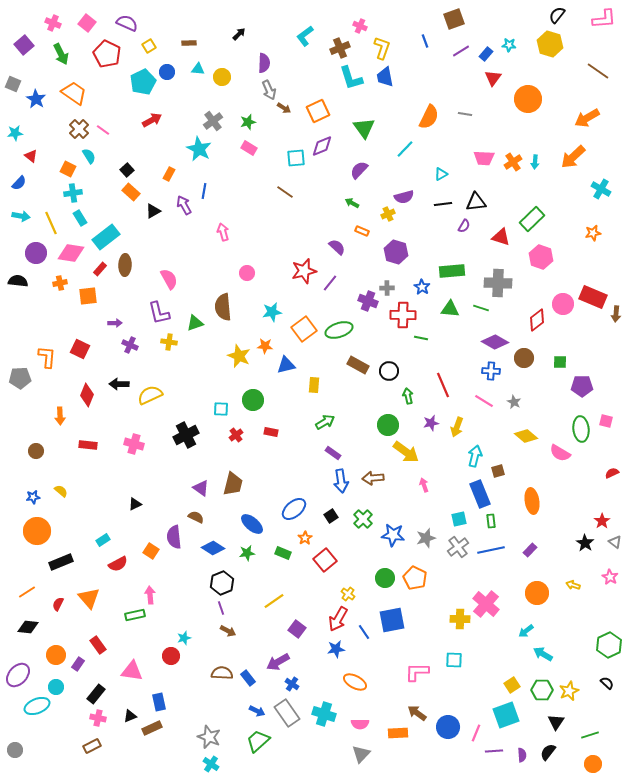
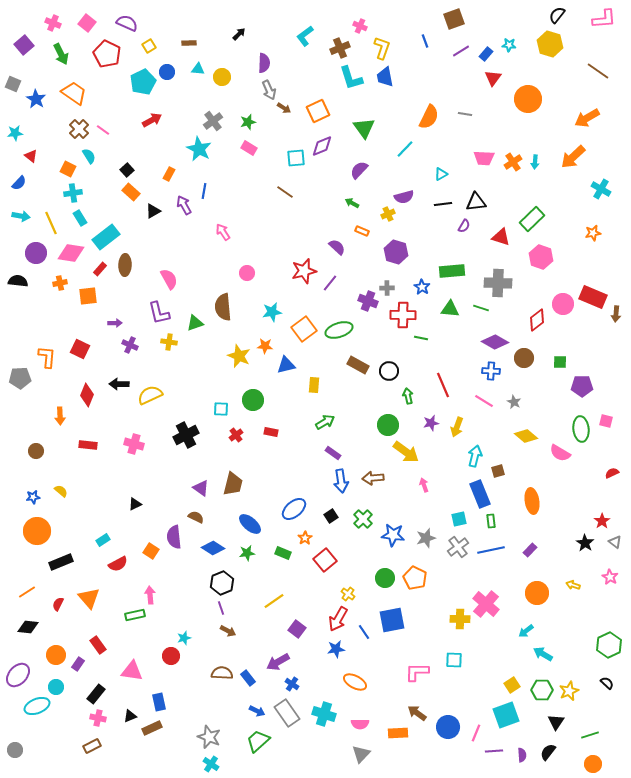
pink arrow at (223, 232): rotated 18 degrees counterclockwise
blue ellipse at (252, 524): moved 2 px left
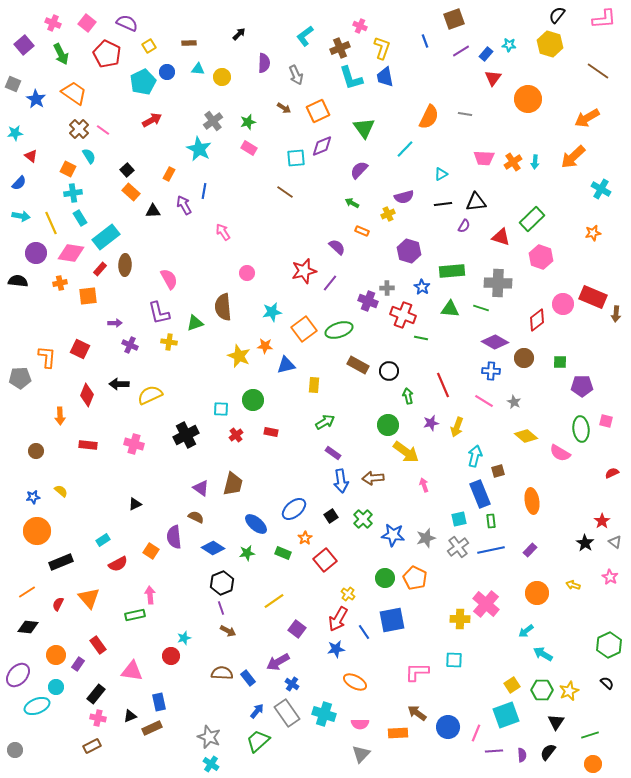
gray arrow at (269, 90): moved 27 px right, 15 px up
black triangle at (153, 211): rotated 28 degrees clockwise
purple hexagon at (396, 252): moved 13 px right, 1 px up
red cross at (403, 315): rotated 20 degrees clockwise
blue ellipse at (250, 524): moved 6 px right
blue arrow at (257, 711): rotated 77 degrees counterclockwise
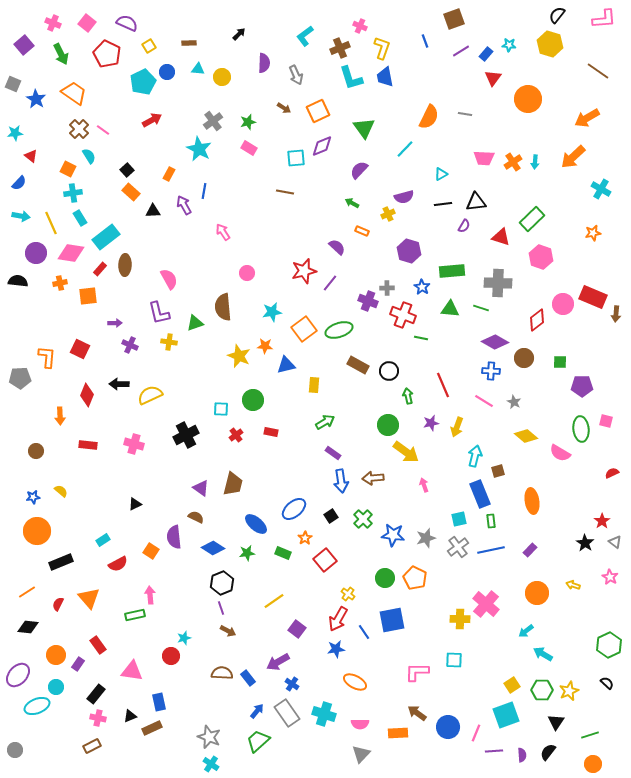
brown line at (285, 192): rotated 24 degrees counterclockwise
